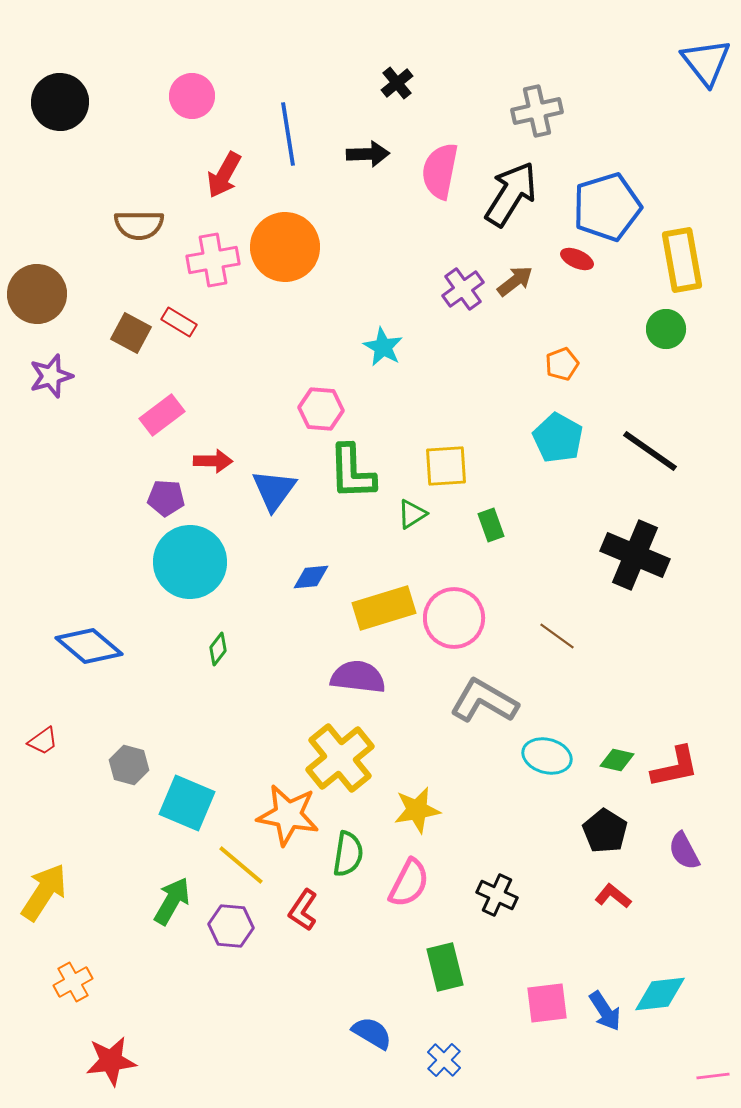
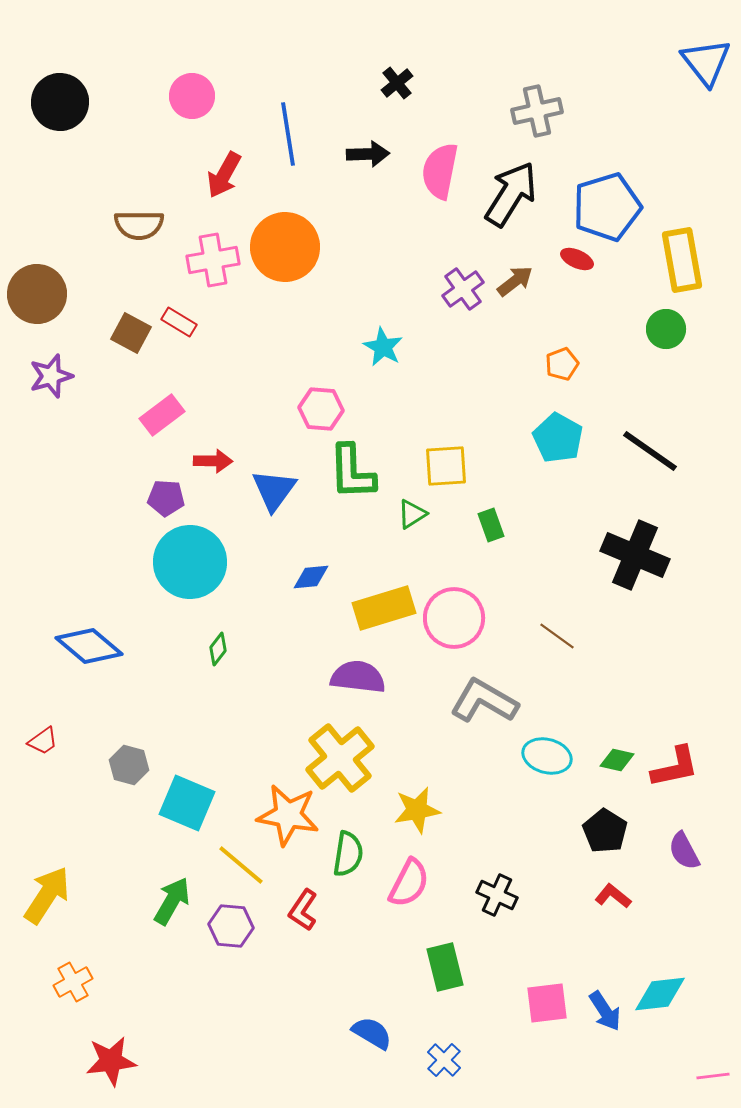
yellow arrow at (44, 892): moved 3 px right, 3 px down
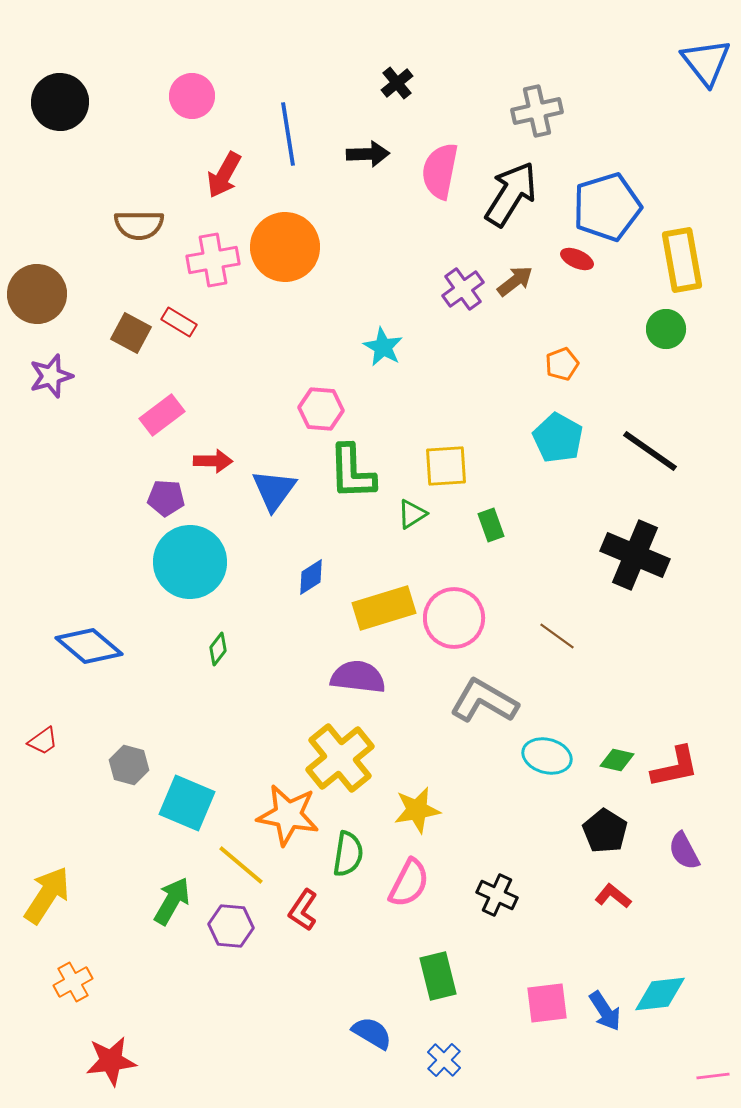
blue diamond at (311, 577): rotated 27 degrees counterclockwise
green rectangle at (445, 967): moved 7 px left, 9 px down
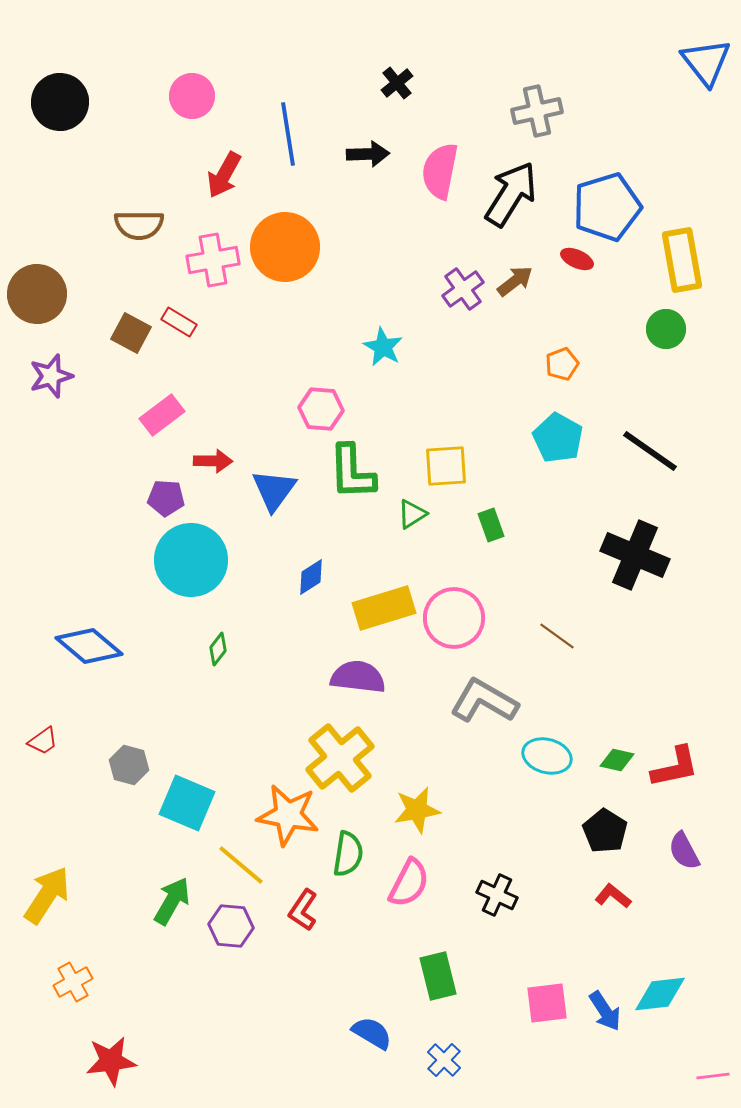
cyan circle at (190, 562): moved 1 px right, 2 px up
